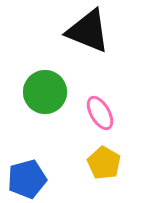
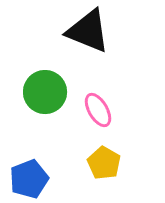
pink ellipse: moved 2 px left, 3 px up
blue pentagon: moved 2 px right; rotated 6 degrees counterclockwise
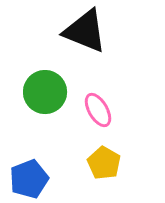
black triangle: moved 3 px left
